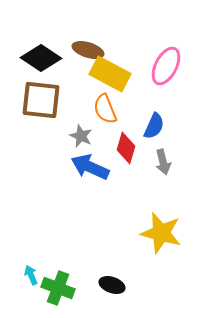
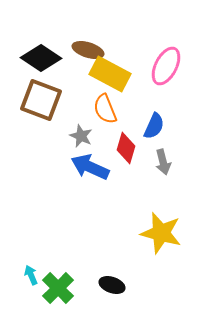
brown square: rotated 15 degrees clockwise
green cross: rotated 24 degrees clockwise
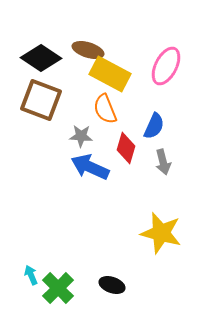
gray star: rotated 20 degrees counterclockwise
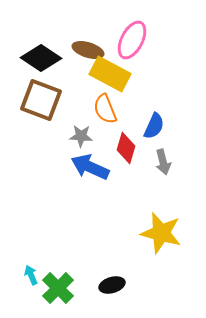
pink ellipse: moved 34 px left, 26 px up
black ellipse: rotated 35 degrees counterclockwise
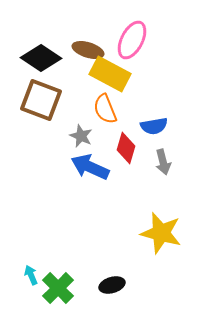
blue semicircle: rotated 56 degrees clockwise
gray star: rotated 20 degrees clockwise
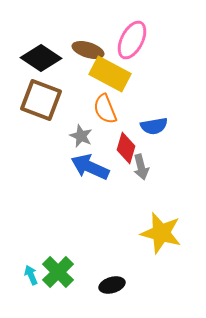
gray arrow: moved 22 px left, 5 px down
green cross: moved 16 px up
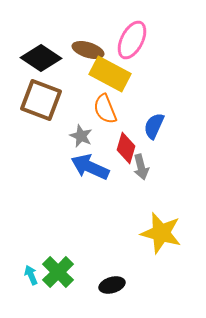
blue semicircle: rotated 124 degrees clockwise
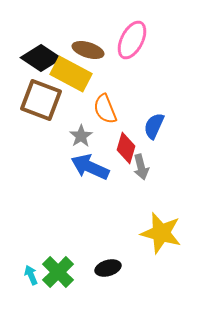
yellow rectangle: moved 39 px left
gray star: rotated 15 degrees clockwise
black ellipse: moved 4 px left, 17 px up
